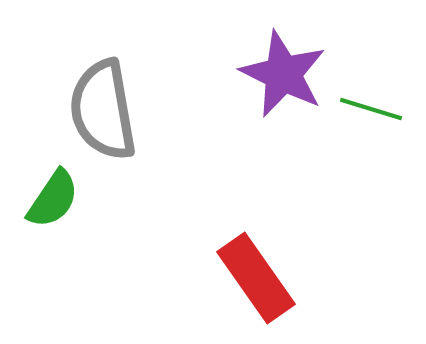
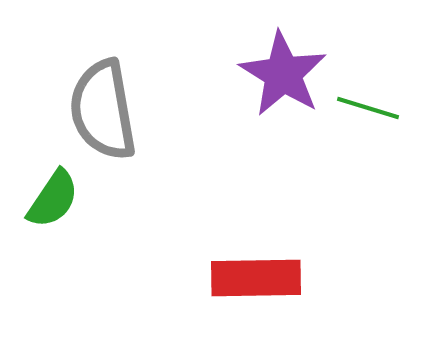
purple star: rotated 6 degrees clockwise
green line: moved 3 px left, 1 px up
red rectangle: rotated 56 degrees counterclockwise
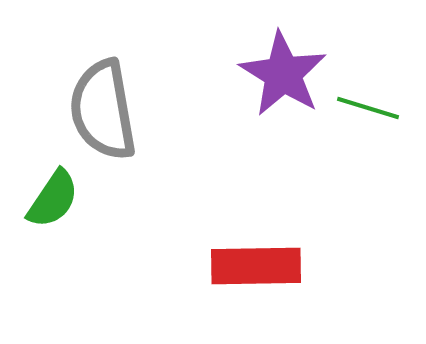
red rectangle: moved 12 px up
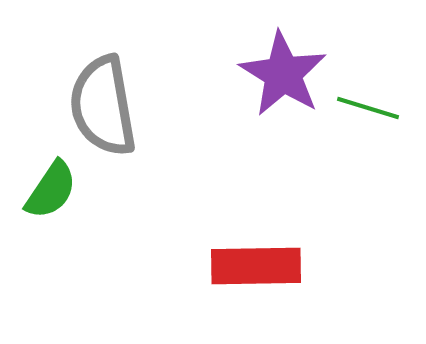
gray semicircle: moved 4 px up
green semicircle: moved 2 px left, 9 px up
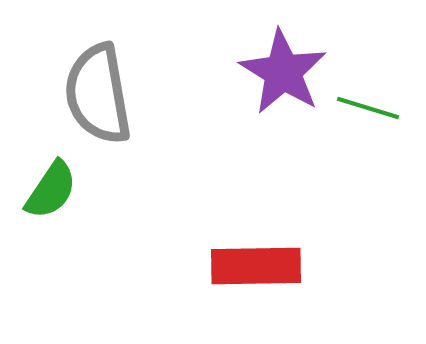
purple star: moved 2 px up
gray semicircle: moved 5 px left, 12 px up
